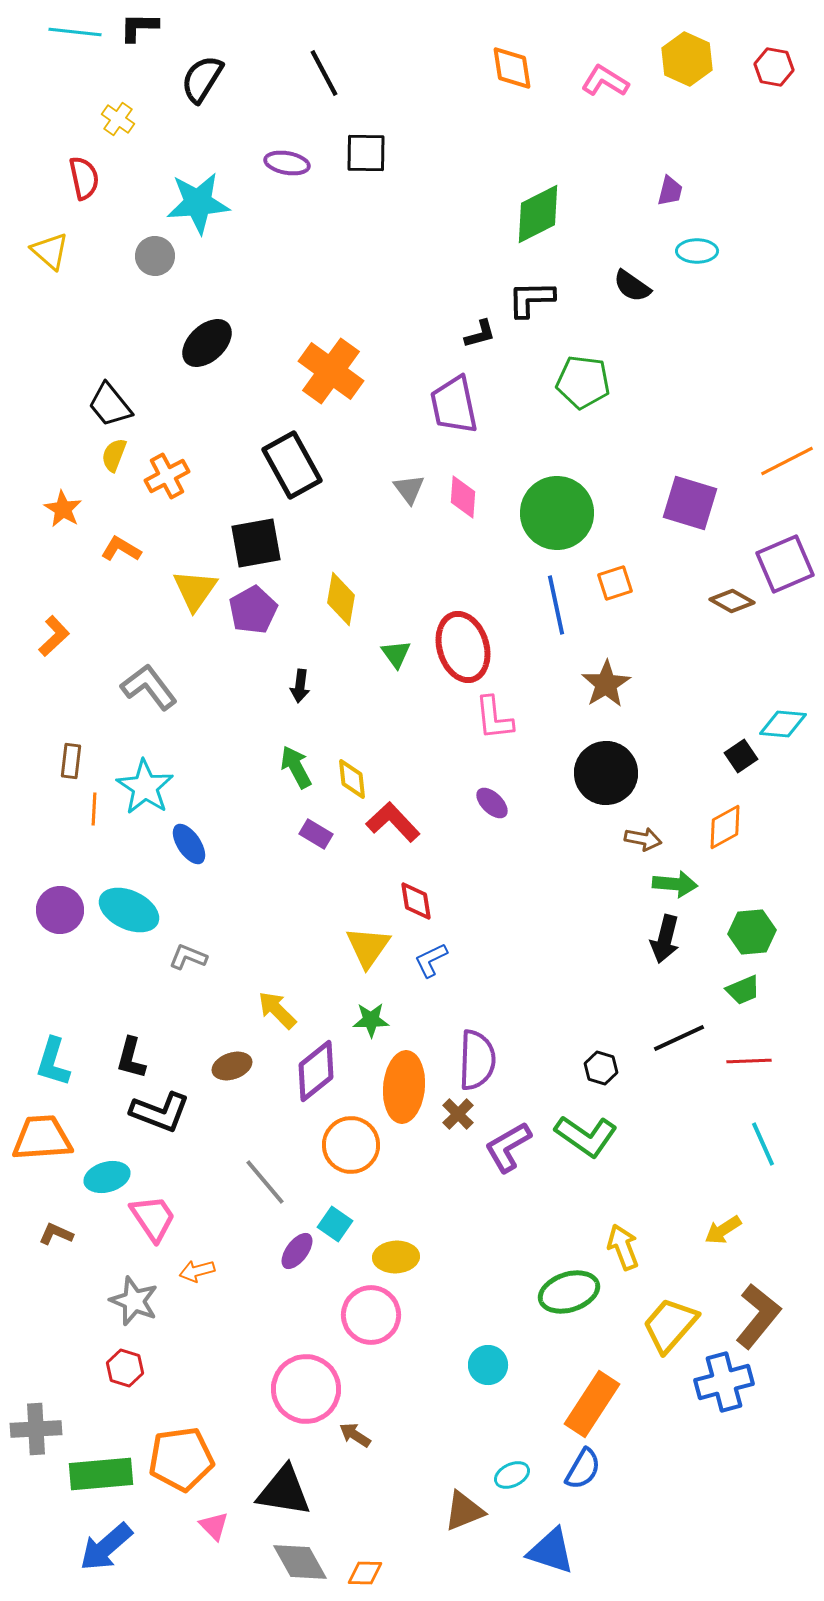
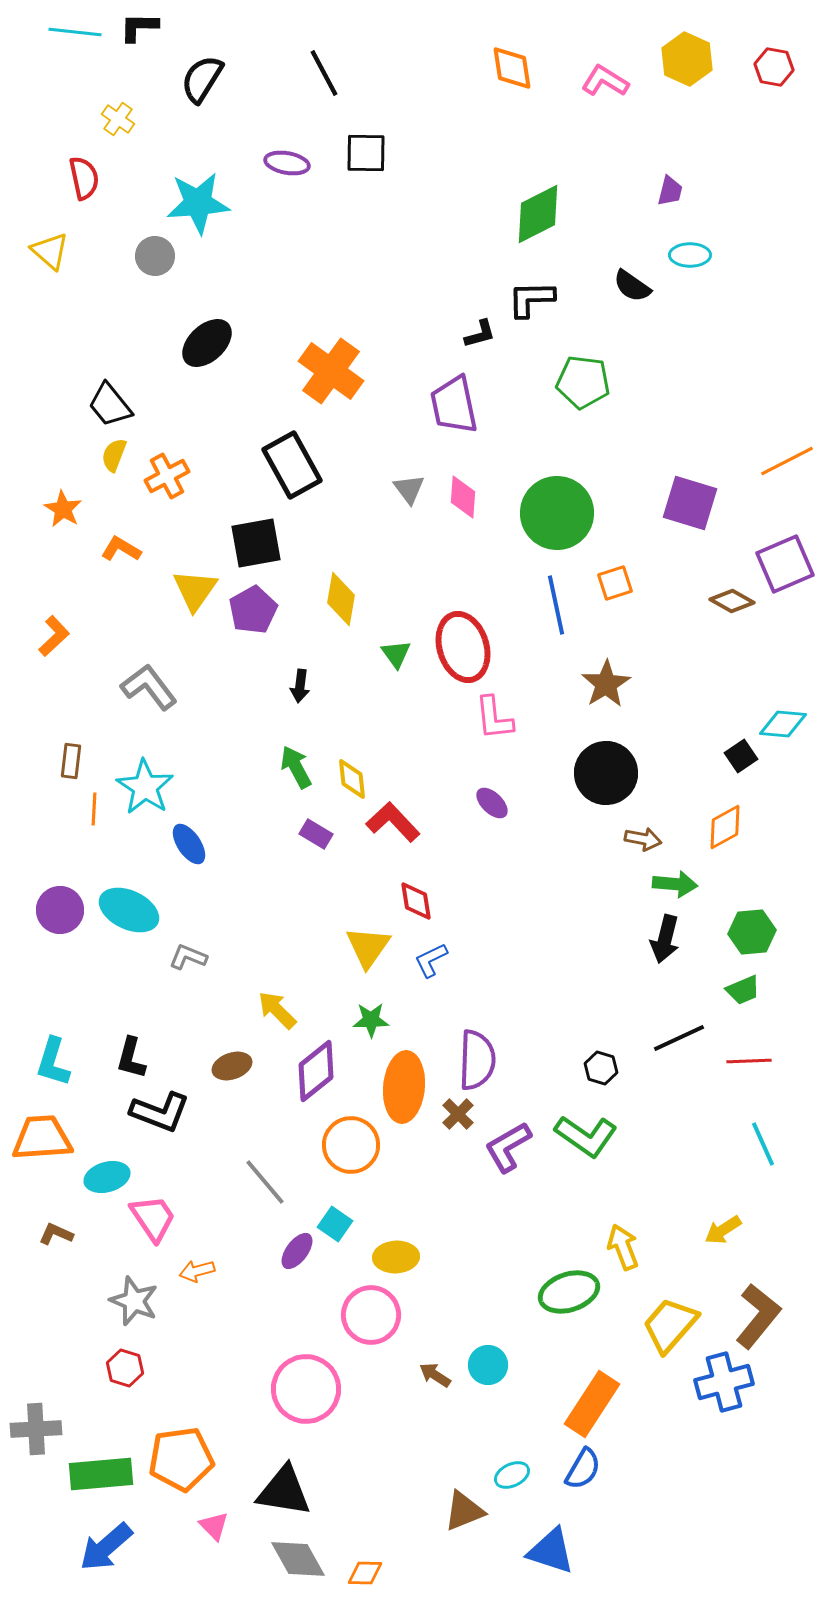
cyan ellipse at (697, 251): moved 7 px left, 4 px down
brown arrow at (355, 1435): moved 80 px right, 60 px up
gray diamond at (300, 1562): moved 2 px left, 3 px up
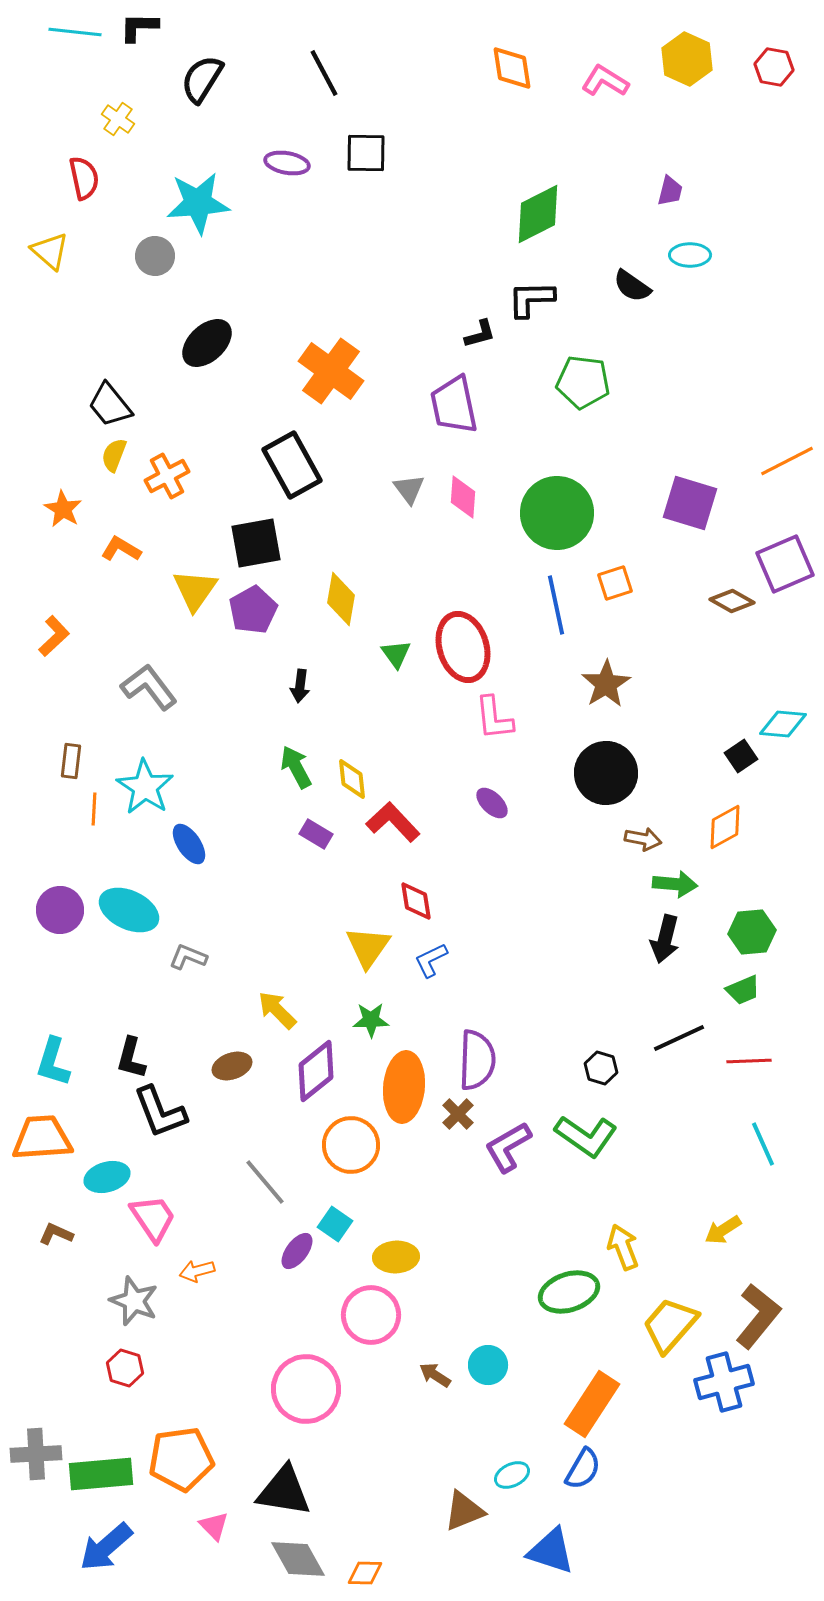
black L-shape at (160, 1112): rotated 48 degrees clockwise
gray cross at (36, 1429): moved 25 px down
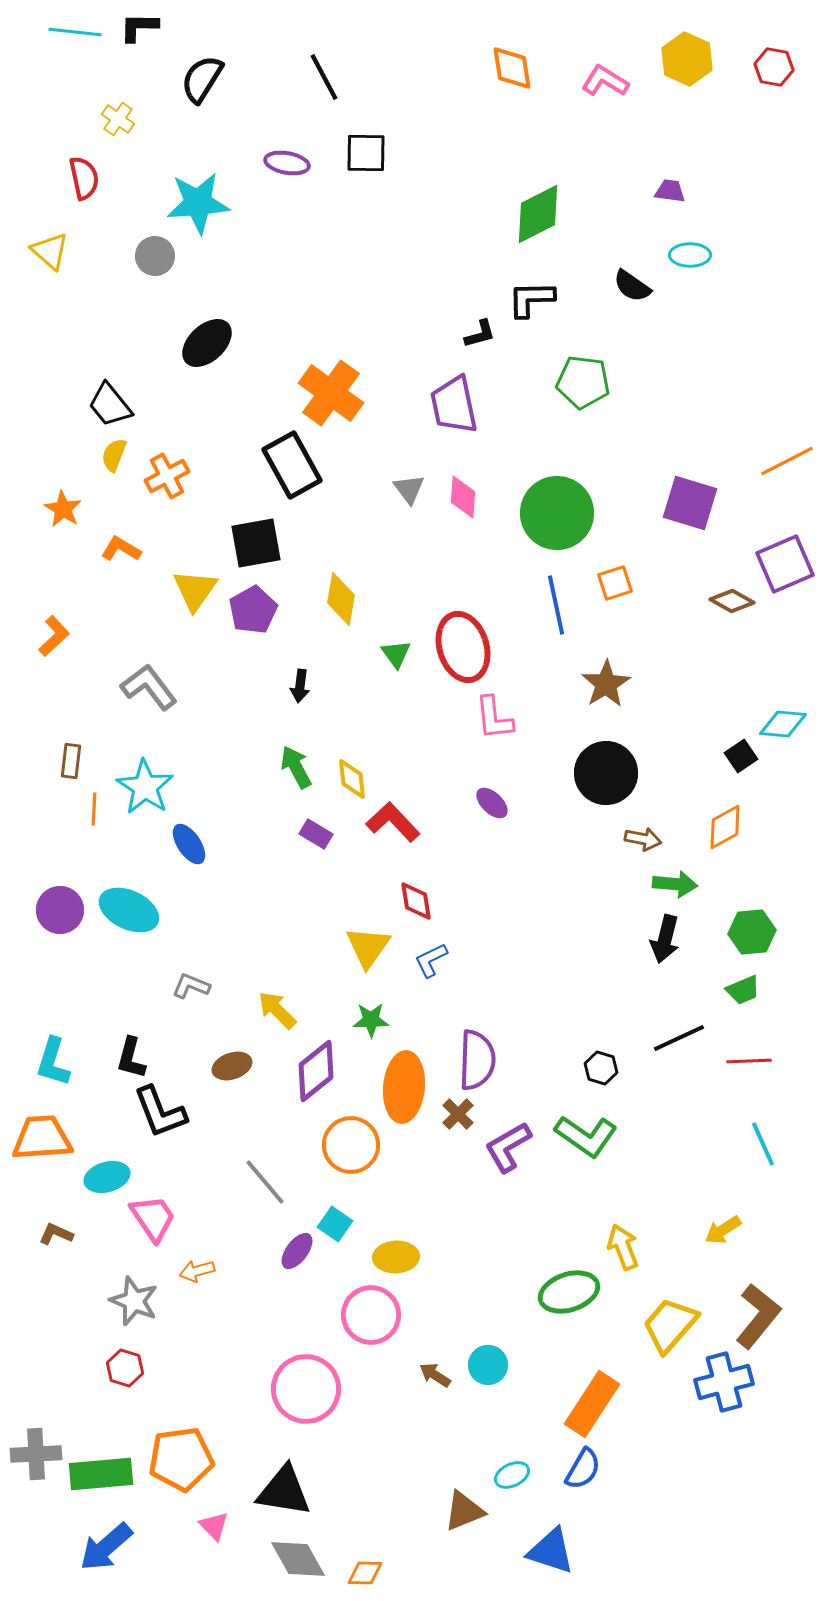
black line at (324, 73): moved 4 px down
purple trapezoid at (670, 191): rotated 96 degrees counterclockwise
orange cross at (331, 371): moved 22 px down
gray L-shape at (188, 957): moved 3 px right, 29 px down
